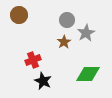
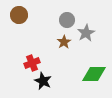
red cross: moved 1 px left, 3 px down
green diamond: moved 6 px right
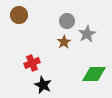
gray circle: moved 1 px down
gray star: moved 1 px right, 1 px down
black star: moved 4 px down
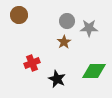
gray star: moved 2 px right, 6 px up; rotated 30 degrees clockwise
green diamond: moved 3 px up
black star: moved 14 px right, 6 px up
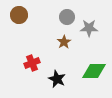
gray circle: moved 4 px up
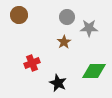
black star: moved 1 px right, 4 px down
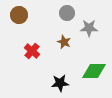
gray circle: moved 4 px up
brown star: rotated 16 degrees counterclockwise
red cross: moved 12 px up; rotated 28 degrees counterclockwise
black star: moved 2 px right; rotated 30 degrees counterclockwise
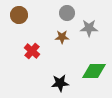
brown star: moved 2 px left, 5 px up; rotated 24 degrees counterclockwise
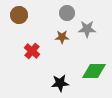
gray star: moved 2 px left, 1 px down
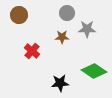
green diamond: rotated 35 degrees clockwise
